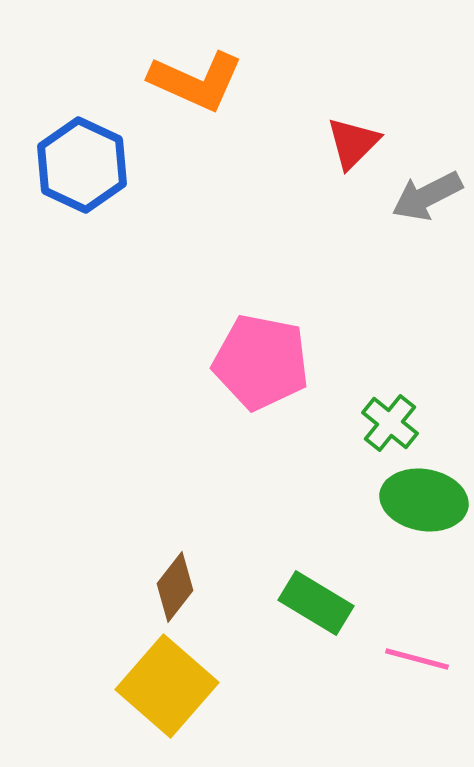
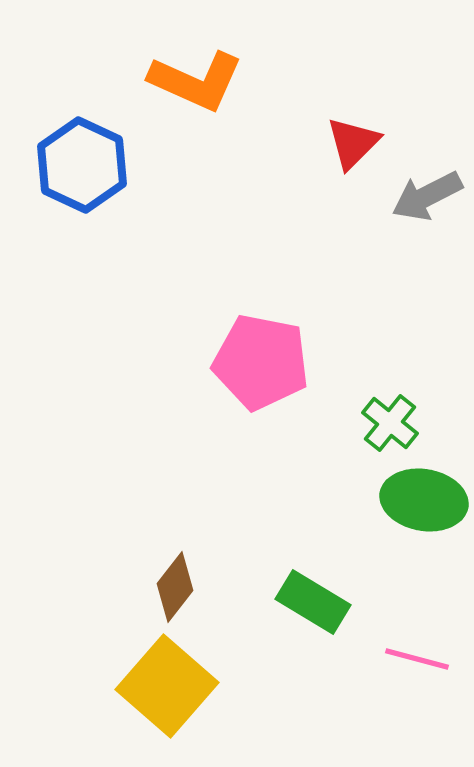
green rectangle: moved 3 px left, 1 px up
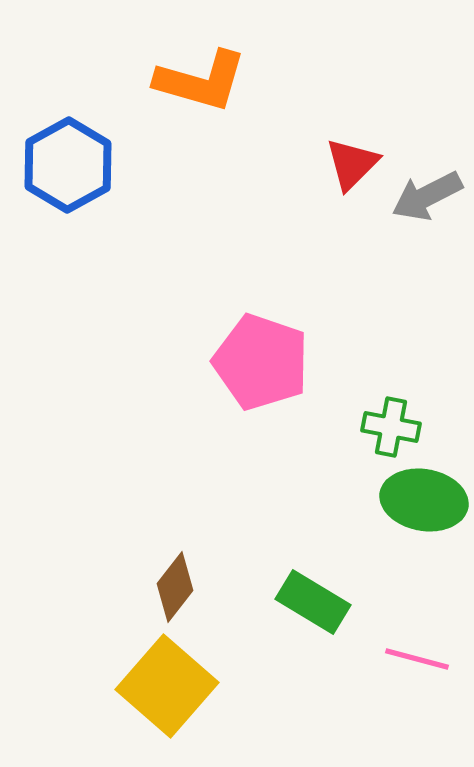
orange L-shape: moved 5 px right; rotated 8 degrees counterclockwise
red triangle: moved 1 px left, 21 px down
blue hexagon: moved 14 px left; rotated 6 degrees clockwise
pink pentagon: rotated 8 degrees clockwise
green cross: moved 1 px right, 4 px down; rotated 28 degrees counterclockwise
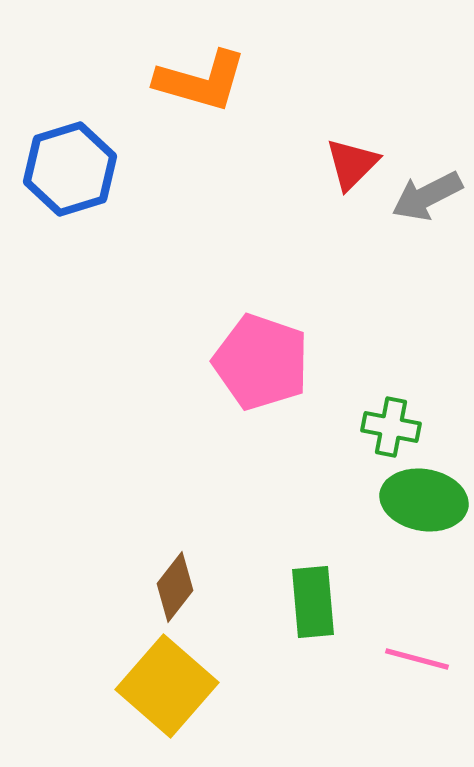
blue hexagon: moved 2 px right, 4 px down; rotated 12 degrees clockwise
green rectangle: rotated 54 degrees clockwise
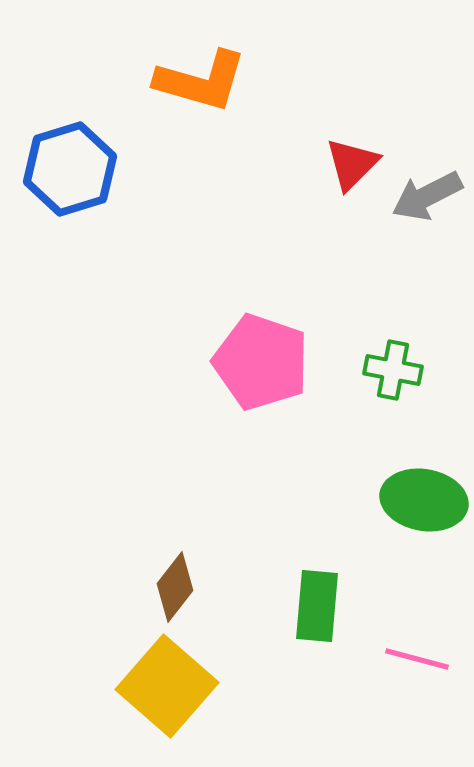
green cross: moved 2 px right, 57 px up
green rectangle: moved 4 px right, 4 px down; rotated 10 degrees clockwise
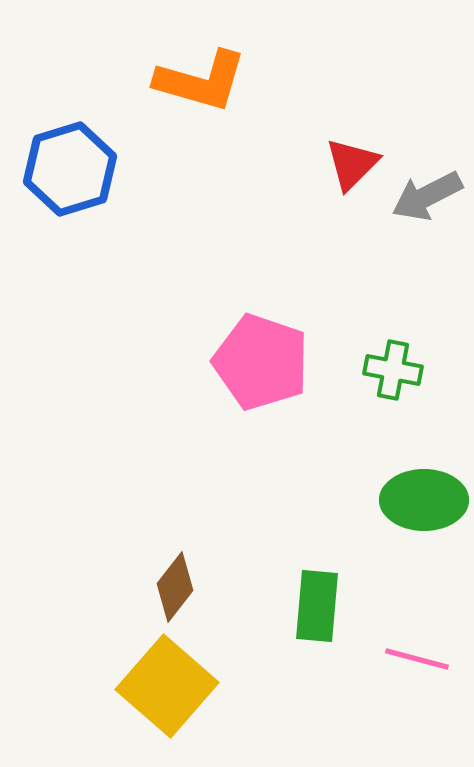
green ellipse: rotated 10 degrees counterclockwise
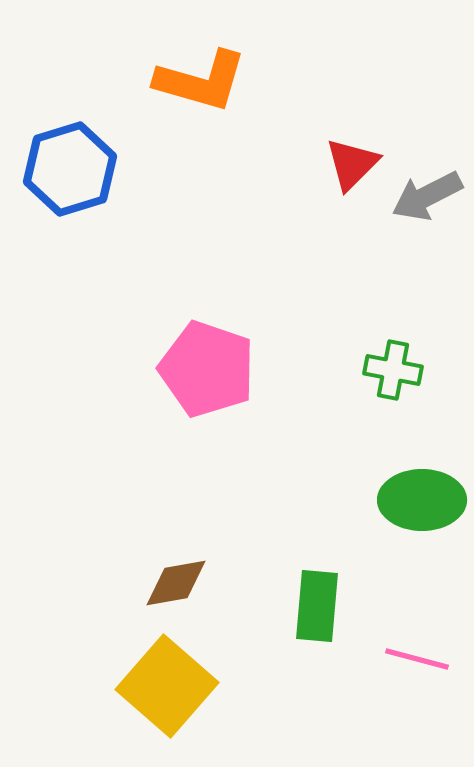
pink pentagon: moved 54 px left, 7 px down
green ellipse: moved 2 px left
brown diamond: moved 1 px right, 4 px up; rotated 42 degrees clockwise
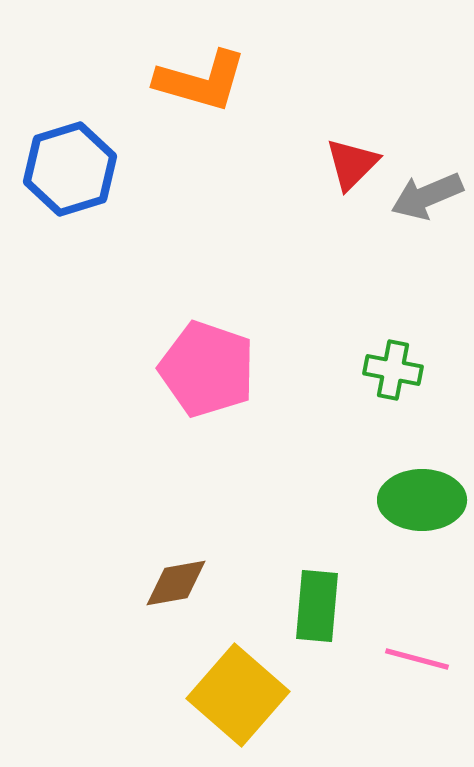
gray arrow: rotated 4 degrees clockwise
yellow square: moved 71 px right, 9 px down
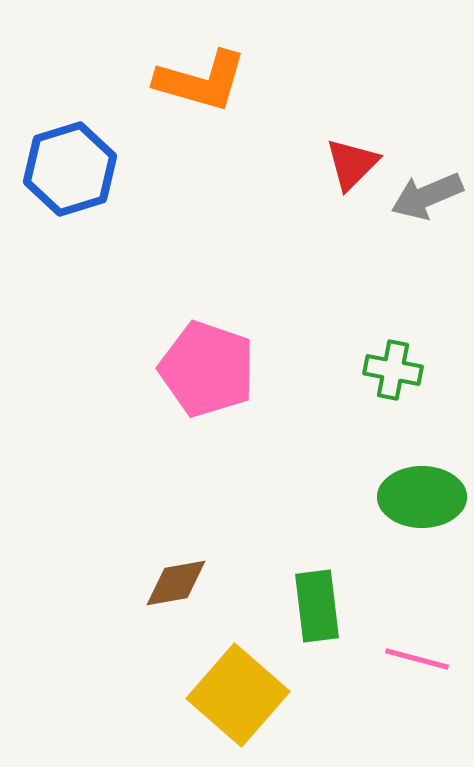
green ellipse: moved 3 px up
green rectangle: rotated 12 degrees counterclockwise
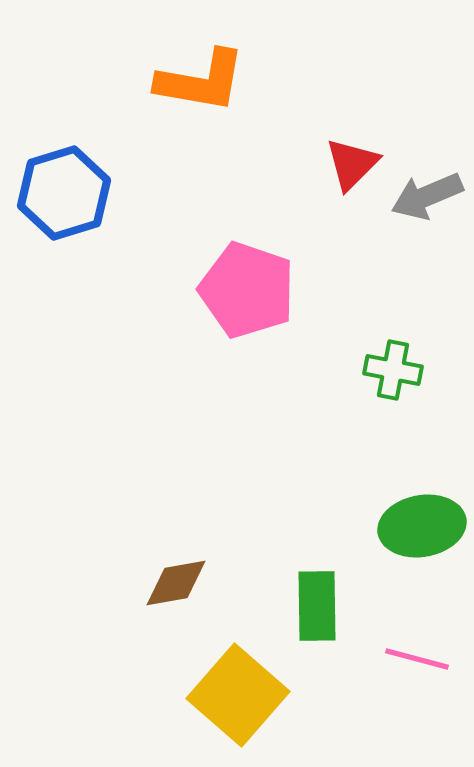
orange L-shape: rotated 6 degrees counterclockwise
blue hexagon: moved 6 px left, 24 px down
pink pentagon: moved 40 px right, 79 px up
green ellipse: moved 29 px down; rotated 10 degrees counterclockwise
green rectangle: rotated 6 degrees clockwise
